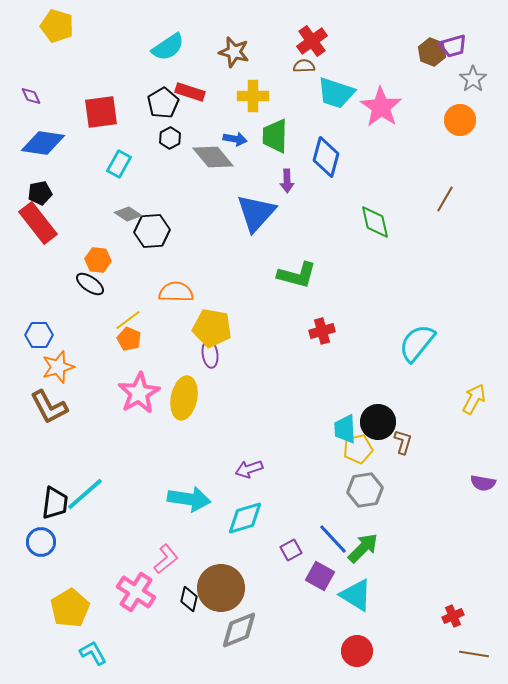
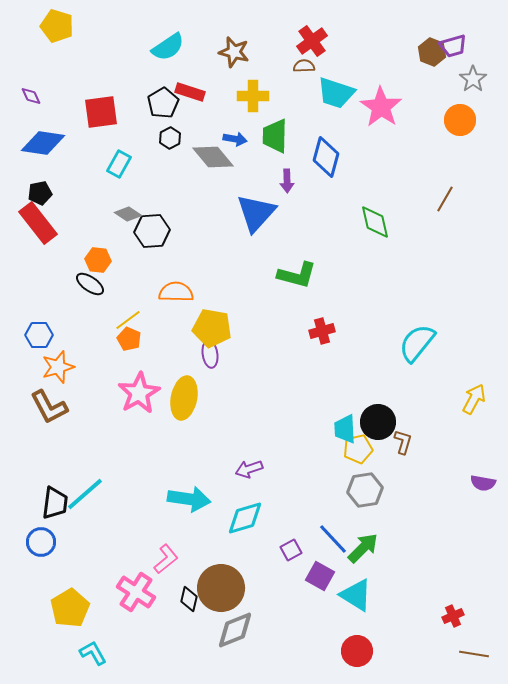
gray diamond at (239, 630): moved 4 px left
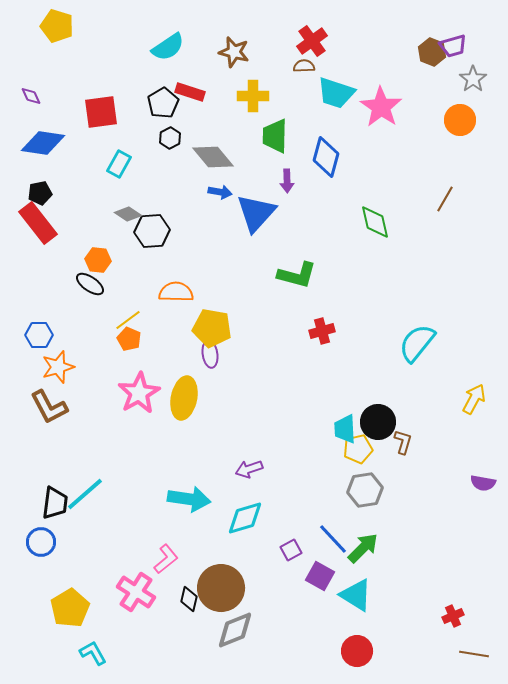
blue arrow at (235, 139): moved 15 px left, 53 px down
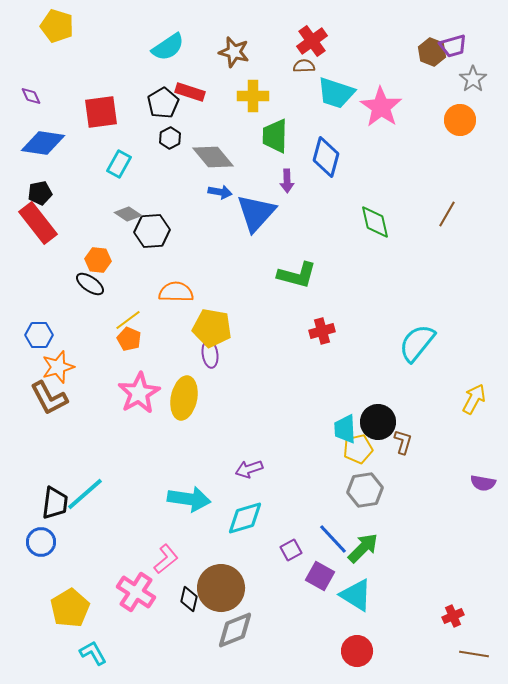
brown line at (445, 199): moved 2 px right, 15 px down
brown L-shape at (49, 407): moved 9 px up
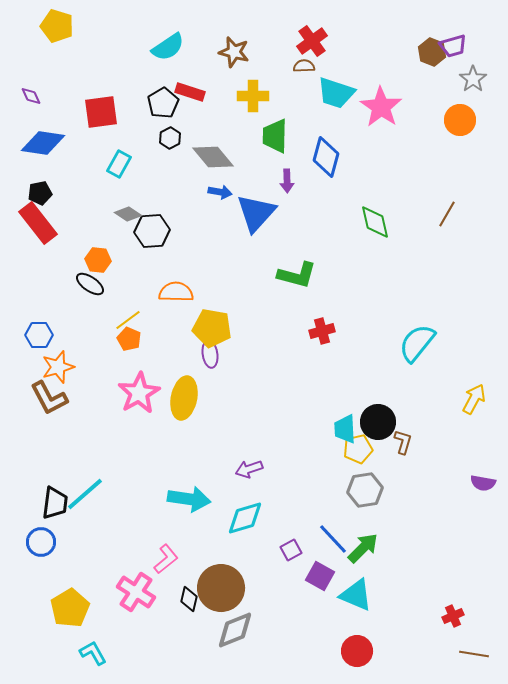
cyan triangle at (356, 595): rotated 9 degrees counterclockwise
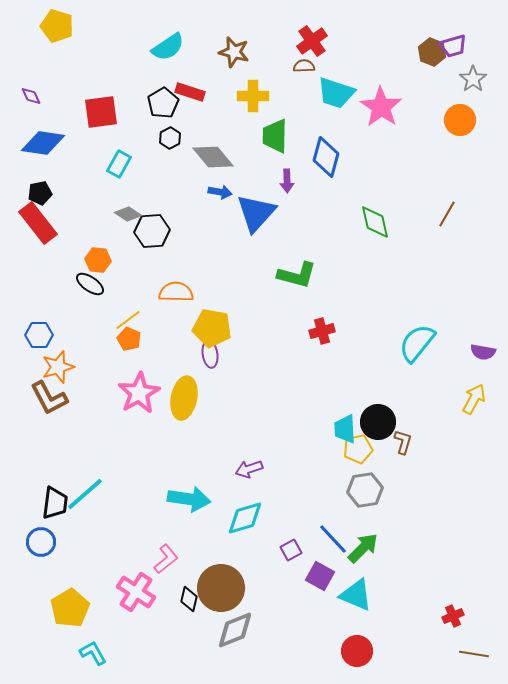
purple semicircle at (483, 483): moved 131 px up
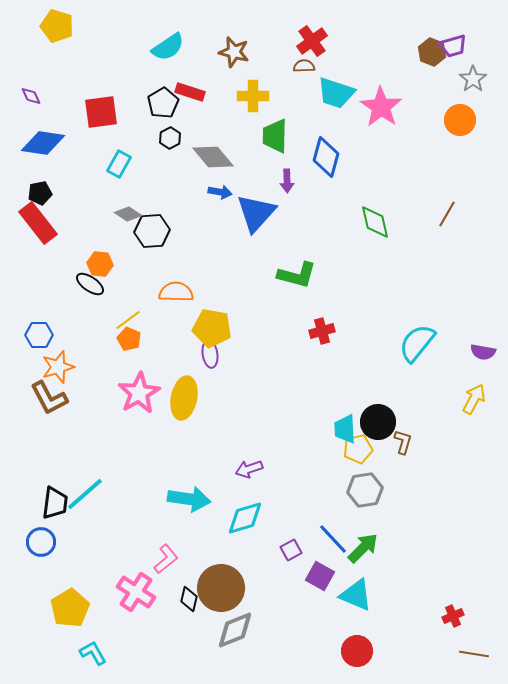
orange hexagon at (98, 260): moved 2 px right, 4 px down
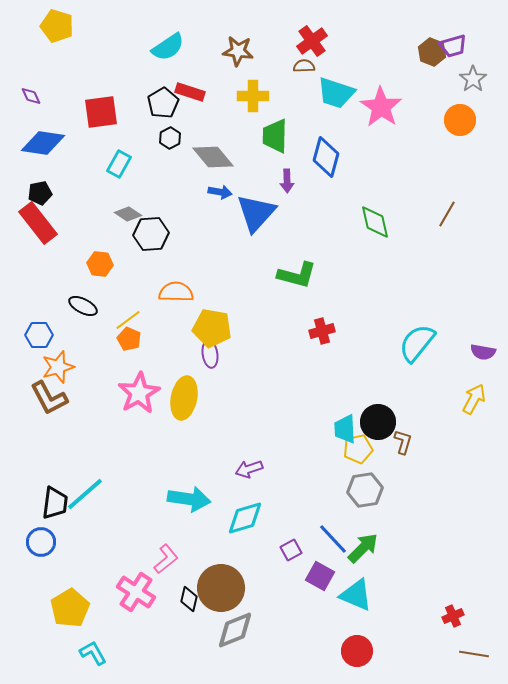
brown star at (234, 52): moved 4 px right, 1 px up; rotated 8 degrees counterclockwise
black hexagon at (152, 231): moved 1 px left, 3 px down
black ellipse at (90, 284): moved 7 px left, 22 px down; rotated 8 degrees counterclockwise
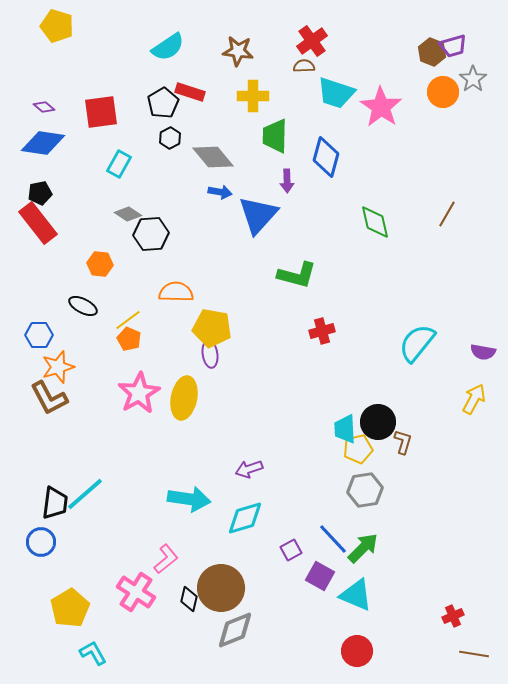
purple diamond at (31, 96): moved 13 px right, 11 px down; rotated 25 degrees counterclockwise
orange circle at (460, 120): moved 17 px left, 28 px up
blue triangle at (256, 213): moved 2 px right, 2 px down
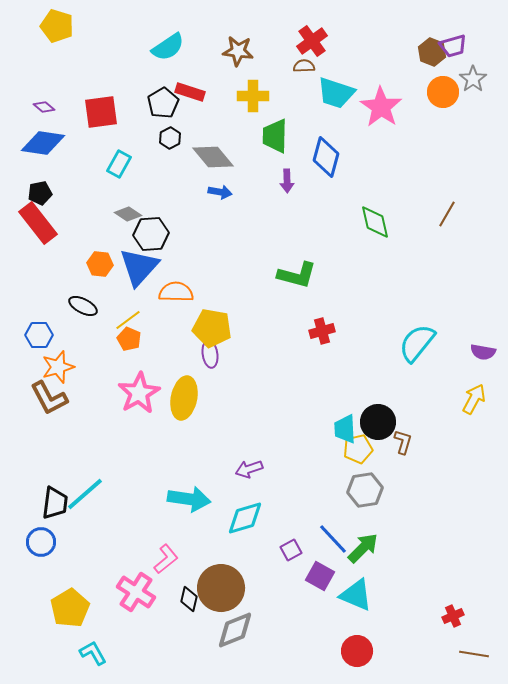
blue triangle at (258, 215): moved 119 px left, 52 px down
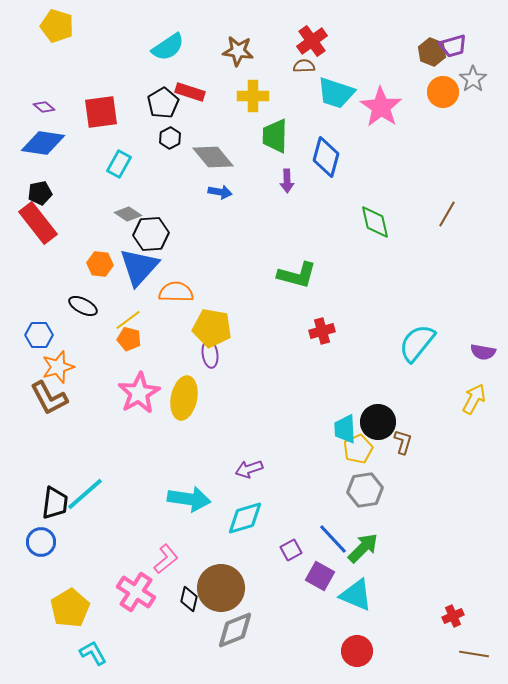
orange pentagon at (129, 339): rotated 10 degrees counterclockwise
yellow pentagon at (358, 449): rotated 12 degrees counterclockwise
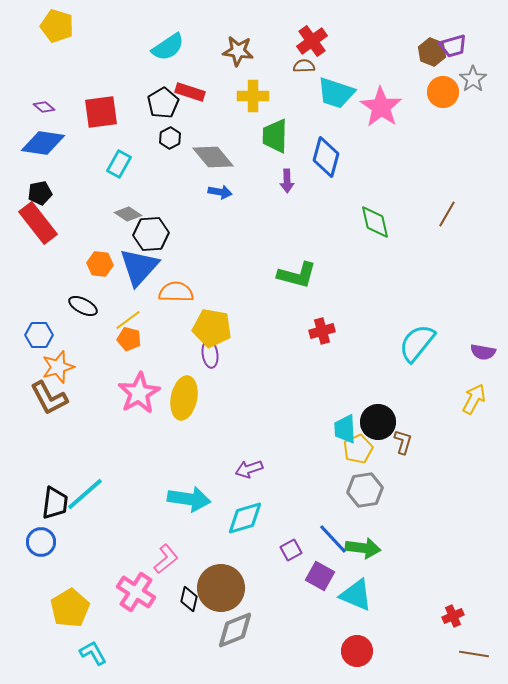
green arrow at (363, 548): rotated 52 degrees clockwise
